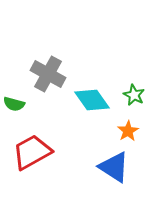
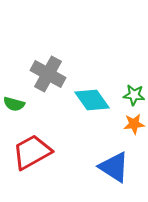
green star: rotated 20 degrees counterclockwise
orange star: moved 6 px right, 7 px up; rotated 25 degrees clockwise
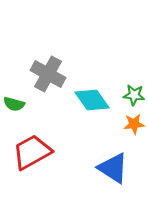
blue triangle: moved 1 px left, 1 px down
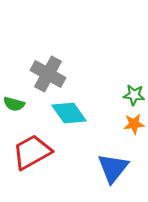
cyan diamond: moved 23 px left, 13 px down
blue triangle: rotated 36 degrees clockwise
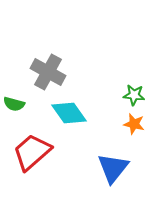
gray cross: moved 2 px up
orange star: rotated 20 degrees clockwise
red trapezoid: rotated 12 degrees counterclockwise
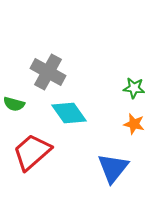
green star: moved 7 px up
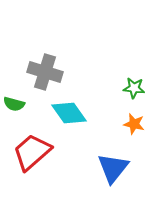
gray cross: moved 3 px left; rotated 12 degrees counterclockwise
